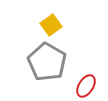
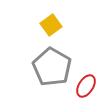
gray pentagon: moved 5 px right, 5 px down
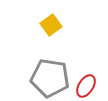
gray pentagon: moved 2 px left, 11 px down; rotated 21 degrees counterclockwise
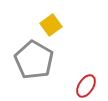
gray pentagon: moved 16 px left, 18 px up; rotated 21 degrees clockwise
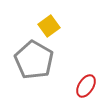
yellow square: moved 2 px left, 1 px down
